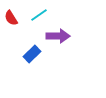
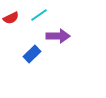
red semicircle: rotated 84 degrees counterclockwise
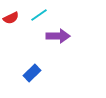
blue rectangle: moved 19 px down
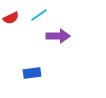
blue rectangle: rotated 36 degrees clockwise
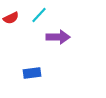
cyan line: rotated 12 degrees counterclockwise
purple arrow: moved 1 px down
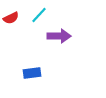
purple arrow: moved 1 px right, 1 px up
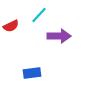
red semicircle: moved 8 px down
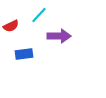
blue rectangle: moved 8 px left, 19 px up
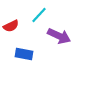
purple arrow: rotated 25 degrees clockwise
blue rectangle: rotated 18 degrees clockwise
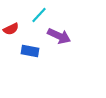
red semicircle: moved 3 px down
blue rectangle: moved 6 px right, 3 px up
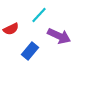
blue rectangle: rotated 60 degrees counterclockwise
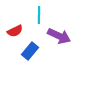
cyan line: rotated 42 degrees counterclockwise
red semicircle: moved 4 px right, 2 px down
